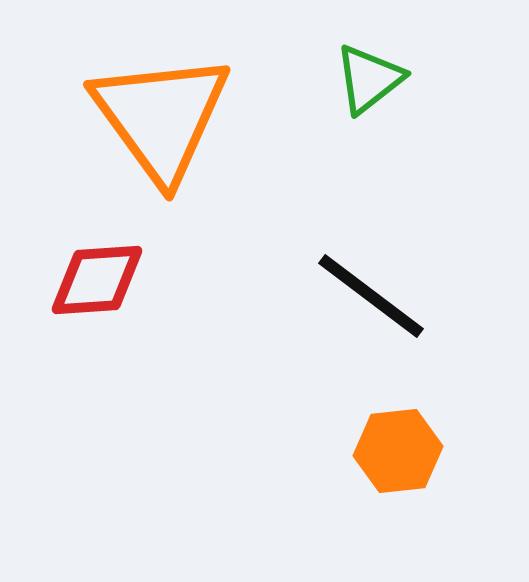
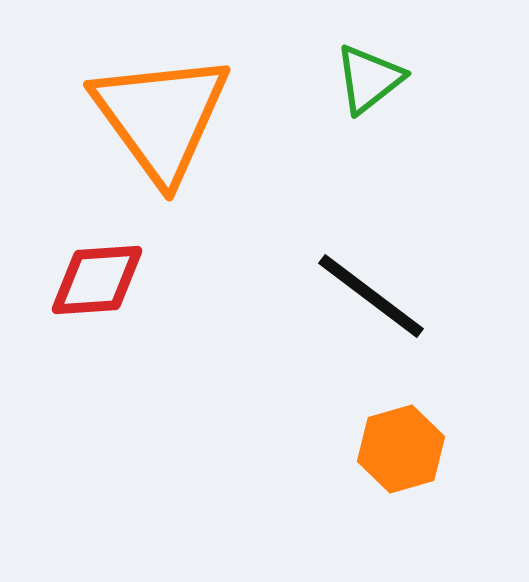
orange hexagon: moved 3 px right, 2 px up; rotated 10 degrees counterclockwise
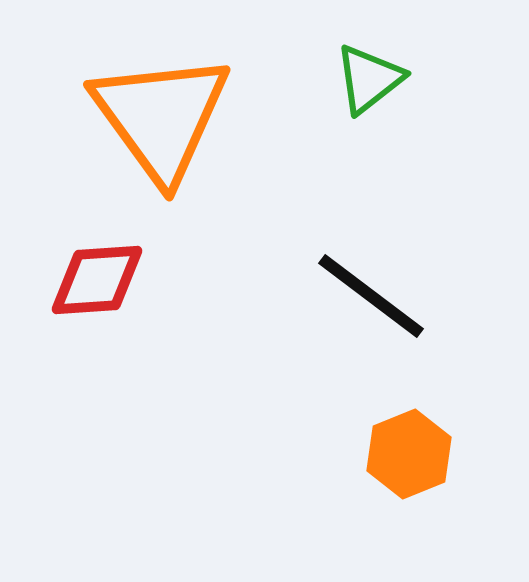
orange hexagon: moved 8 px right, 5 px down; rotated 6 degrees counterclockwise
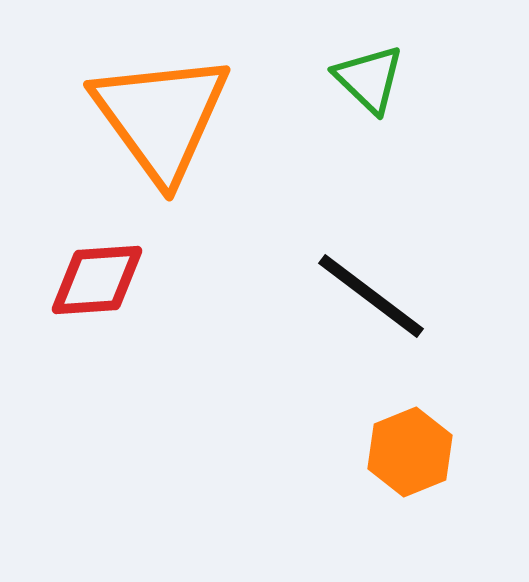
green triangle: rotated 38 degrees counterclockwise
orange hexagon: moved 1 px right, 2 px up
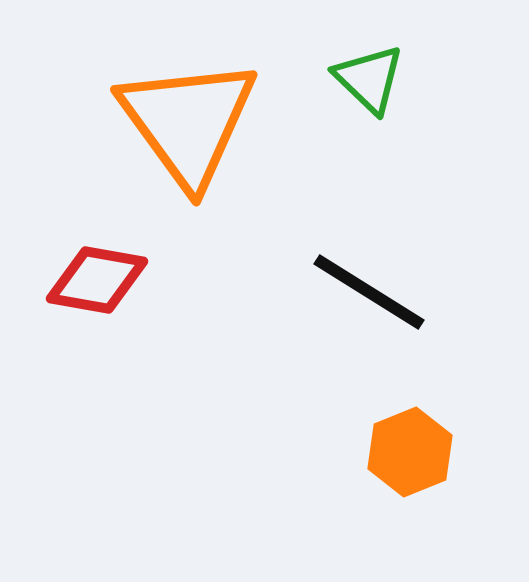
orange triangle: moved 27 px right, 5 px down
red diamond: rotated 14 degrees clockwise
black line: moved 2 px left, 4 px up; rotated 5 degrees counterclockwise
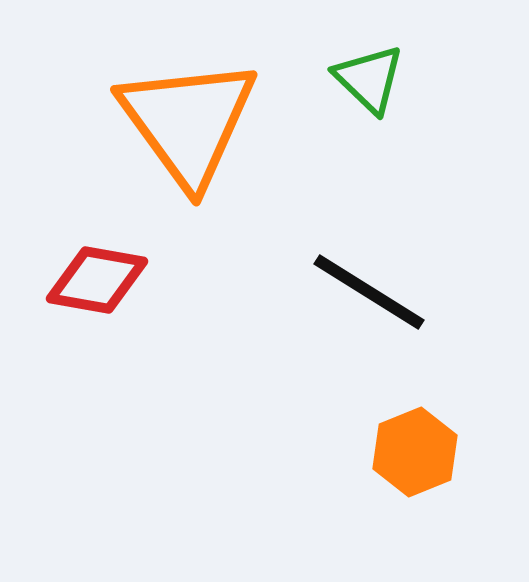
orange hexagon: moved 5 px right
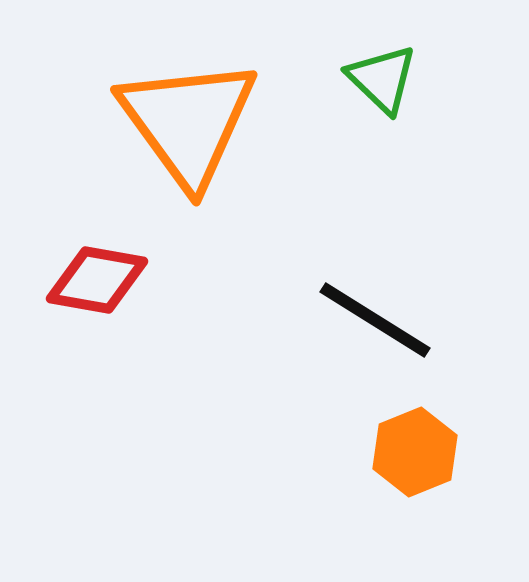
green triangle: moved 13 px right
black line: moved 6 px right, 28 px down
